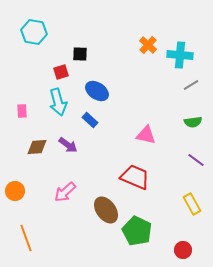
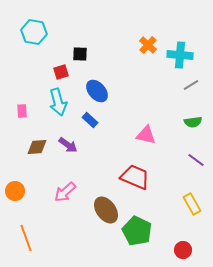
blue ellipse: rotated 15 degrees clockwise
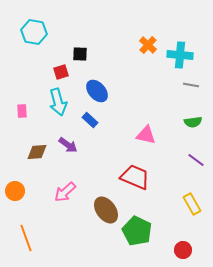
gray line: rotated 42 degrees clockwise
brown diamond: moved 5 px down
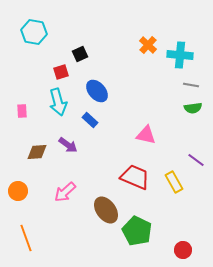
black square: rotated 28 degrees counterclockwise
green semicircle: moved 14 px up
orange circle: moved 3 px right
yellow rectangle: moved 18 px left, 22 px up
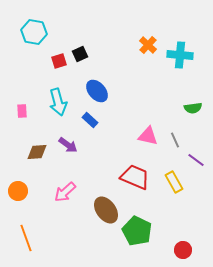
red square: moved 2 px left, 11 px up
gray line: moved 16 px left, 55 px down; rotated 56 degrees clockwise
pink triangle: moved 2 px right, 1 px down
